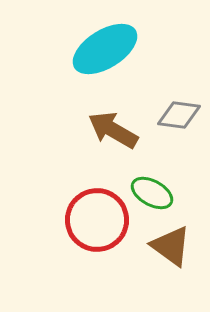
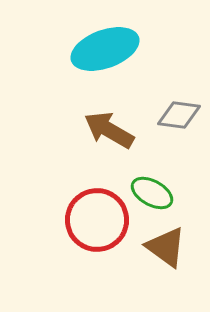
cyan ellipse: rotated 12 degrees clockwise
brown arrow: moved 4 px left
brown triangle: moved 5 px left, 1 px down
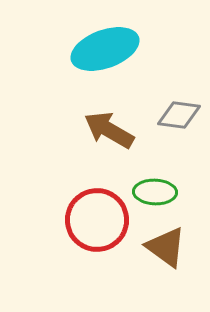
green ellipse: moved 3 px right, 1 px up; rotated 27 degrees counterclockwise
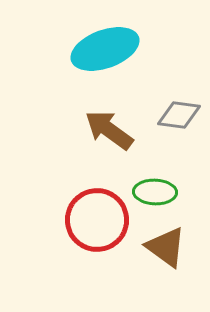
brown arrow: rotated 6 degrees clockwise
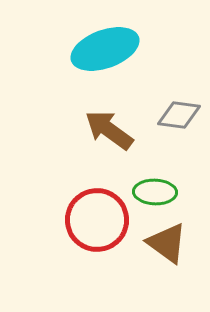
brown triangle: moved 1 px right, 4 px up
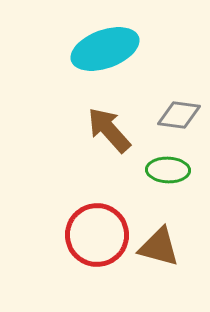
brown arrow: rotated 12 degrees clockwise
green ellipse: moved 13 px right, 22 px up
red circle: moved 15 px down
brown triangle: moved 8 px left, 4 px down; rotated 21 degrees counterclockwise
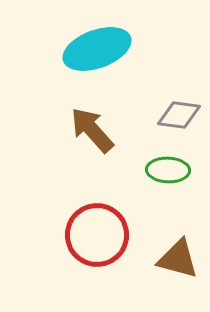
cyan ellipse: moved 8 px left
brown arrow: moved 17 px left
brown triangle: moved 19 px right, 12 px down
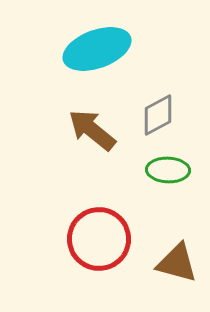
gray diamond: moved 21 px left; rotated 36 degrees counterclockwise
brown arrow: rotated 9 degrees counterclockwise
red circle: moved 2 px right, 4 px down
brown triangle: moved 1 px left, 4 px down
